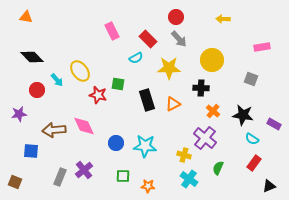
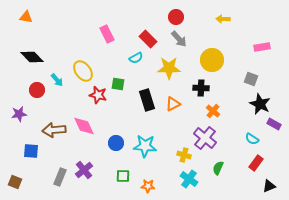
pink rectangle at (112, 31): moved 5 px left, 3 px down
yellow ellipse at (80, 71): moved 3 px right
black star at (243, 115): moved 17 px right, 11 px up; rotated 15 degrees clockwise
red rectangle at (254, 163): moved 2 px right
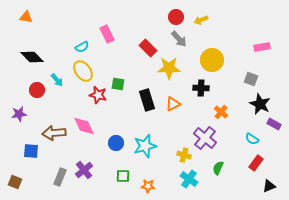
yellow arrow at (223, 19): moved 22 px left, 1 px down; rotated 24 degrees counterclockwise
red rectangle at (148, 39): moved 9 px down
cyan semicircle at (136, 58): moved 54 px left, 11 px up
orange cross at (213, 111): moved 8 px right, 1 px down
brown arrow at (54, 130): moved 3 px down
cyan star at (145, 146): rotated 20 degrees counterclockwise
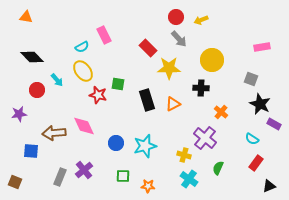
pink rectangle at (107, 34): moved 3 px left, 1 px down
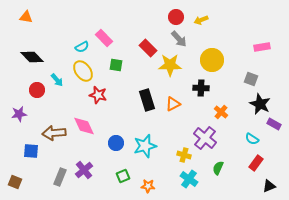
pink rectangle at (104, 35): moved 3 px down; rotated 18 degrees counterclockwise
yellow star at (169, 68): moved 1 px right, 3 px up
green square at (118, 84): moved 2 px left, 19 px up
green square at (123, 176): rotated 24 degrees counterclockwise
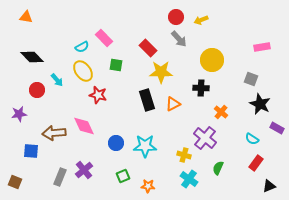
yellow star at (170, 65): moved 9 px left, 7 px down
purple rectangle at (274, 124): moved 3 px right, 4 px down
cyan star at (145, 146): rotated 15 degrees clockwise
